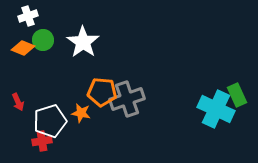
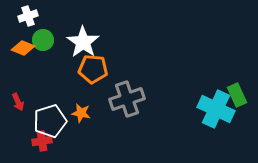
orange pentagon: moved 9 px left, 23 px up
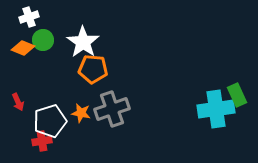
white cross: moved 1 px right, 1 px down
gray cross: moved 15 px left, 10 px down
cyan cross: rotated 33 degrees counterclockwise
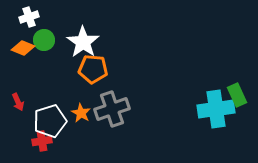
green circle: moved 1 px right
orange star: rotated 18 degrees clockwise
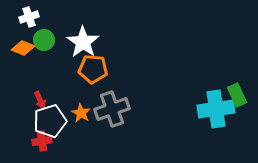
red arrow: moved 22 px right, 2 px up
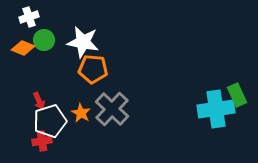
white star: rotated 24 degrees counterclockwise
red arrow: moved 1 px left, 1 px down
gray cross: rotated 28 degrees counterclockwise
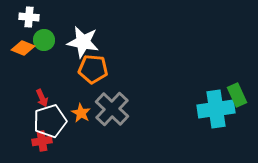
white cross: rotated 24 degrees clockwise
red arrow: moved 3 px right, 3 px up
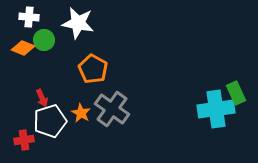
white star: moved 5 px left, 19 px up
orange pentagon: rotated 24 degrees clockwise
green rectangle: moved 1 px left, 2 px up
gray cross: rotated 8 degrees counterclockwise
red cross: moved 18 px left, 1 px up
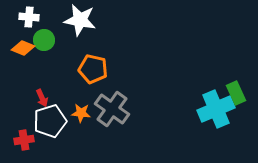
white star: moved 2 px right, 3 px up
orange pentagon: rotated 16 degrees counterclockwise
cyan cross: rotated 15 degrees counterclockwise
orange star: rotated 24 degrees counterclockwise
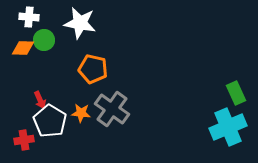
white star: moved 3 px down
orange diamond: rotated 20 degrees counterclockwise
red arrow: moved 2 px left, 2 px down
cyan cross: moved 12 px right, 18 px down
white pentagon: rotated 24 degrees counterclockwise
